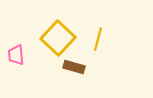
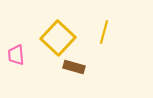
yellow line: moved 6 px right, 7 px up
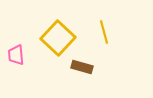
yellow line: rotated 30 degrees counterclockwise
brown rectangle: moved 8 px right
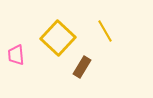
yellow line: moved 1 px right, 1 px up; rotated 15 degrees counterclockwise
brown rectangle: rotated 75 degrees counterclockwise
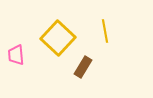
yellow line: rotated 20 degrees clockwise
brown rectangle: moved 1 px right
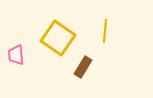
yellow line: rotated 15 degrees clockwise
yellow square: rotated 8 degrees counterclockwise
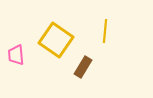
yellow square: moved 2 px left, 2 px down
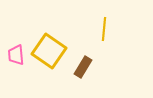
yellow line: moved 1 px left, 2 px up
yellow square: moved 7 px left, 11 px down
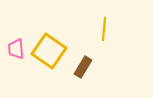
pink trapezoid: moved 6 px up
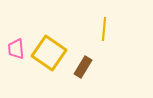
yellow square: moved 2 px down
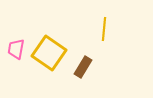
pink trapezoid: rotated 15 degrees clockwise
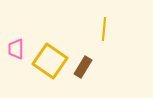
pink trapezoid: rotated 10 degrees counterclockwise
yellow square: moved 1 px right, 8 px down
